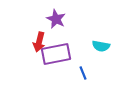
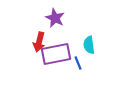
purple star: moved 1 px left, 1 px up
cyan semicircle: moved 12 px left, 1 px up; rotated 72 degrees clockwise
blue line: moved 5 px left, 10 px up
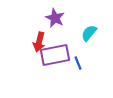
cyan semicircle: moved 12 px up; rotated 48 degrees clockwise
purple rectangle: moved 1 px left, 1 px down
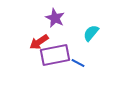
cyan semicircle: moved 2 px right
red arrow: rotated 42 degrees clockwise
blue line: rotated 40 degrees counterclockwise
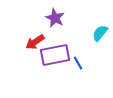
cyan semicircle: moved 9 px right
red arrow: moved 4 px left
blue line: rotated 32 degrees clockwise
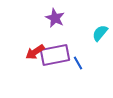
red arrow: moved 10 px down
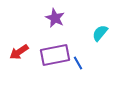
red arrow: moved 16 px left
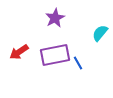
purple star: rotated 18 degrees clockwise
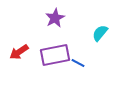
blue line: rotated 32 degrees counterclockwise
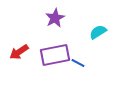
cyan semicircle: moved 2 px left, 1 px up; rotated 18 degrees clockwise
